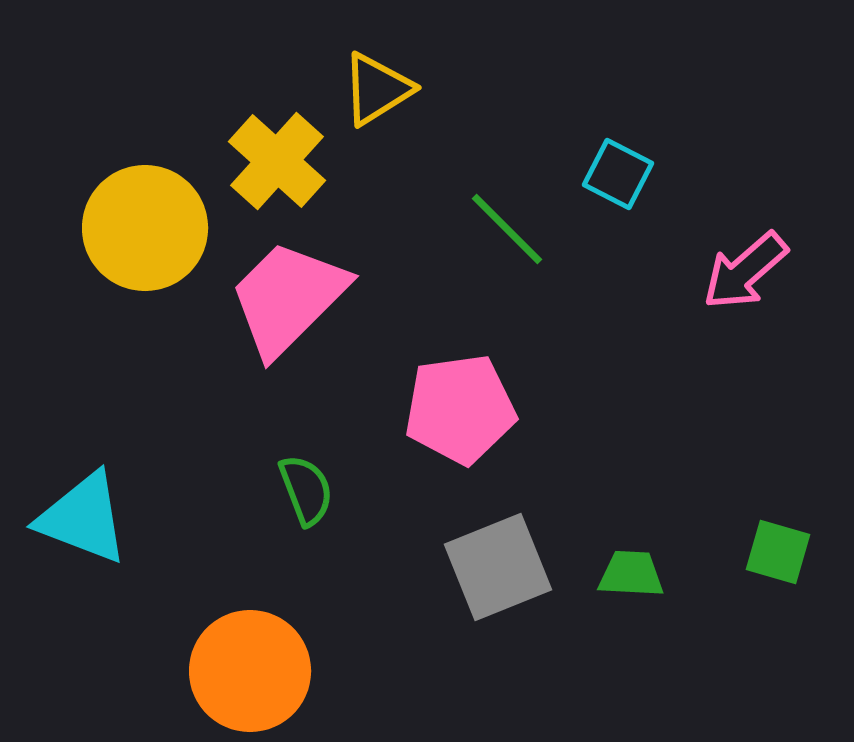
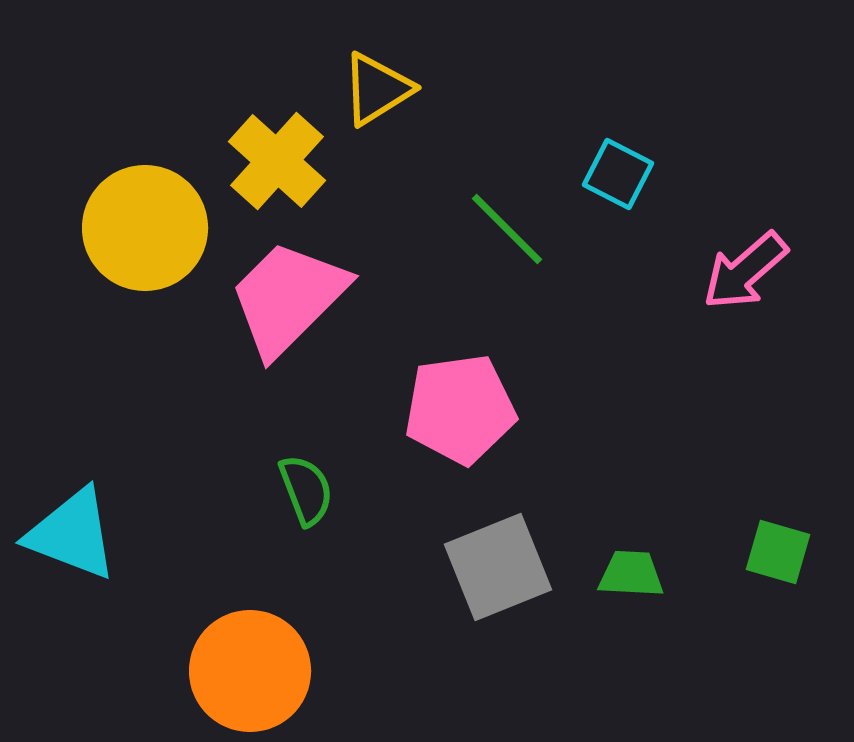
cyan triangle: moved 11 px left, 16 px down
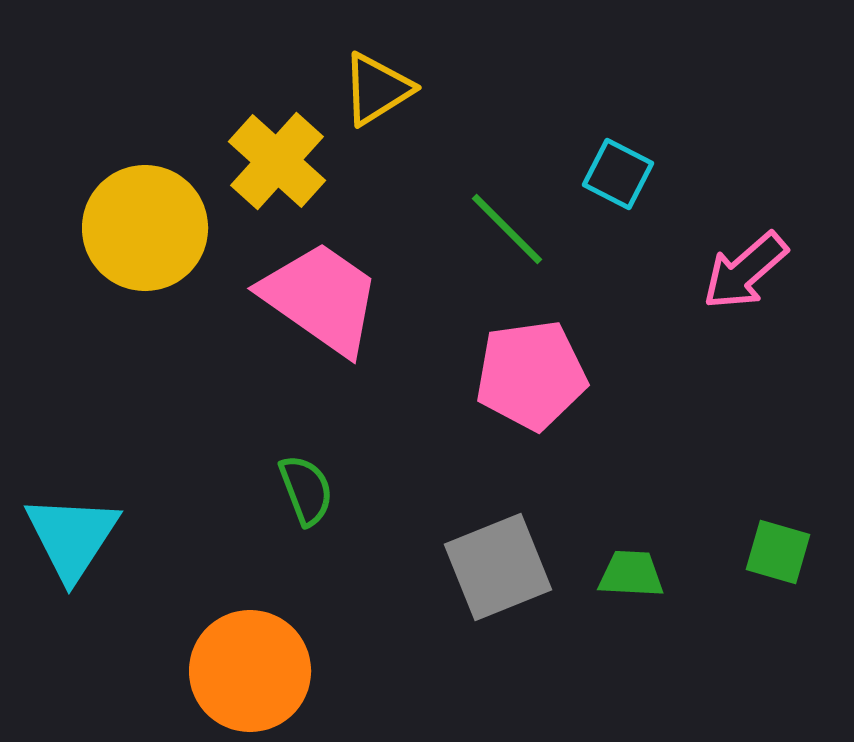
pink trapezoid: moved 33 px right; rotated 80 degrees clockwise
pink pentagon: moved 71 px right, 34 px up
cyan triangle: moved 3 px down; rotated 42 degrees clockwise
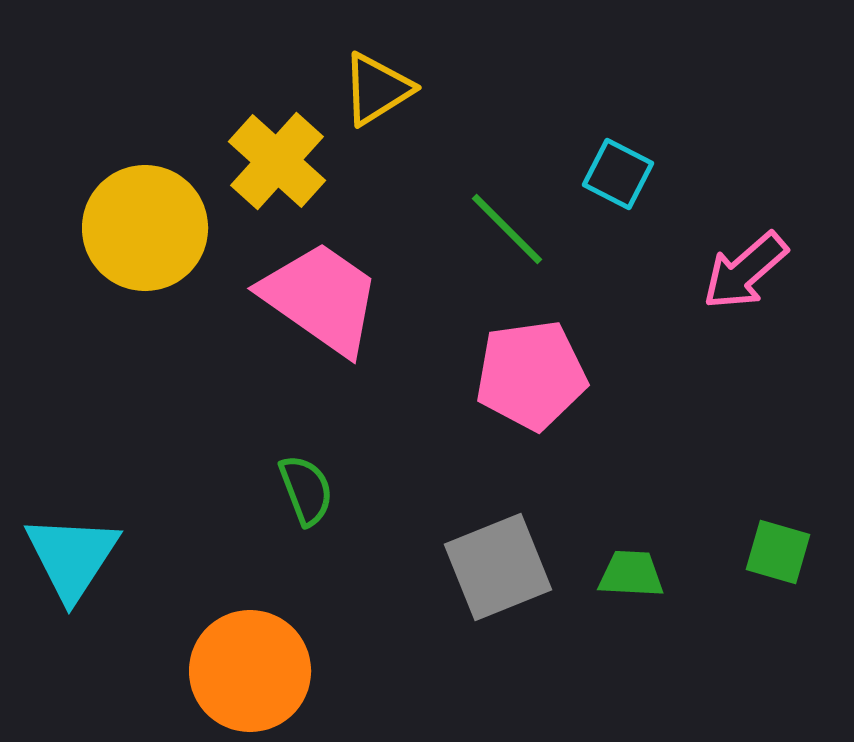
cyan triangle: moved 20 px down
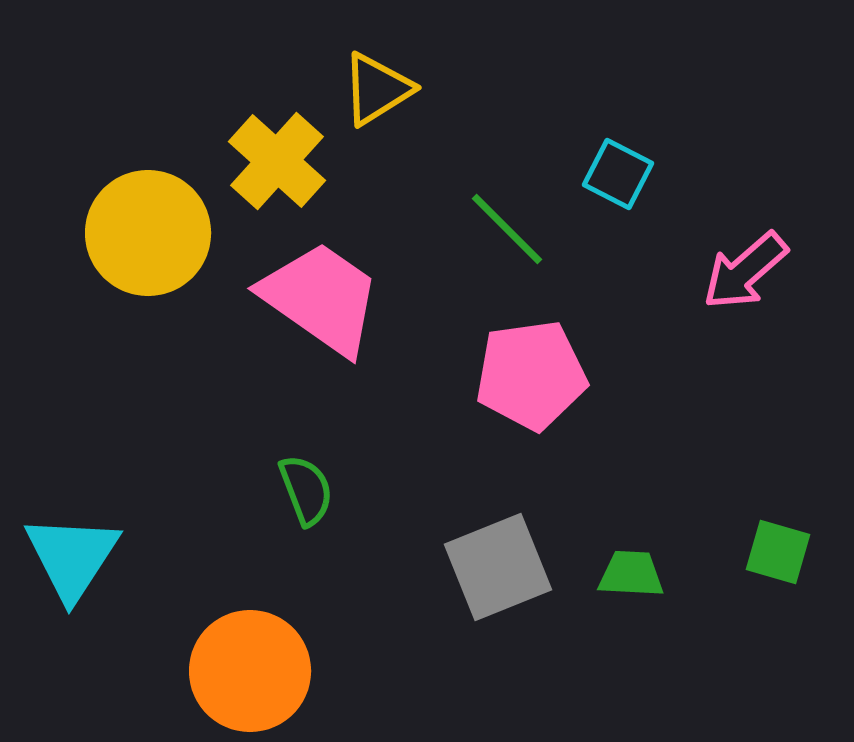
yellow circle: moved 3 px right, 5 px down
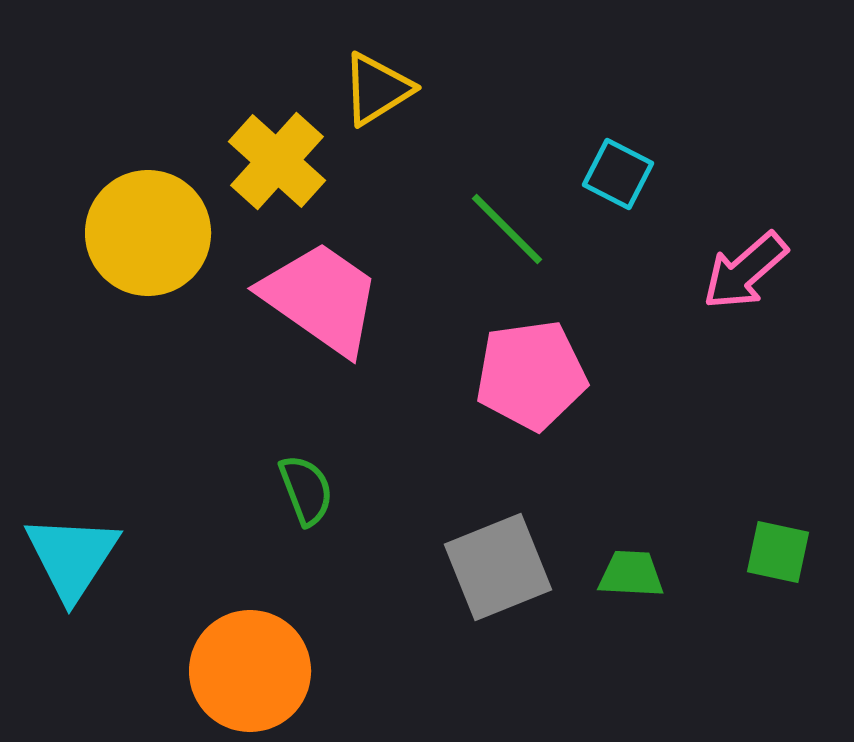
green square: rotated 4 degrees counterclockwise
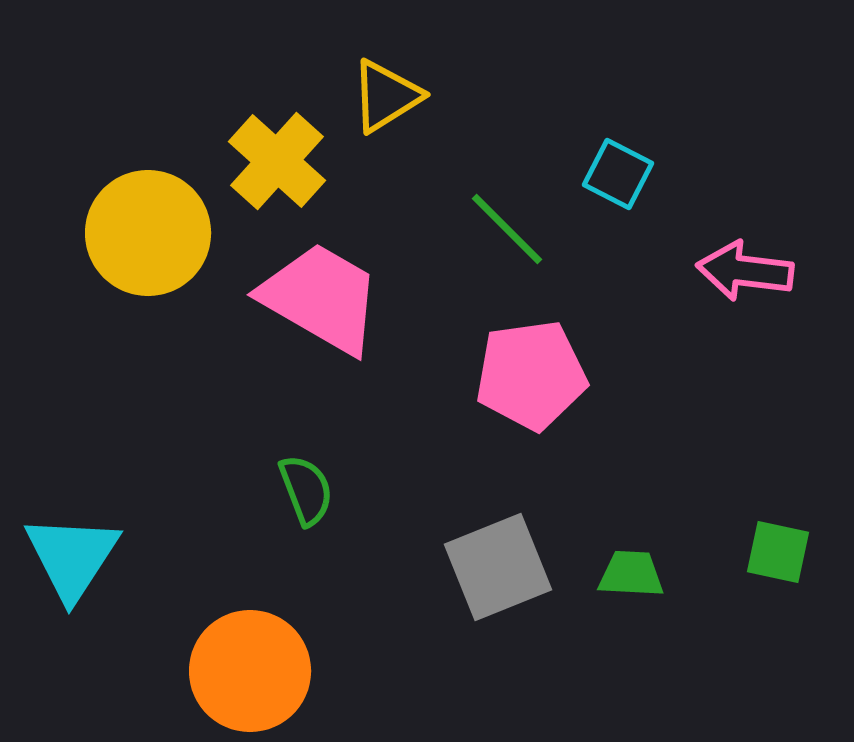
yellow triangle: moved 9 px right, 7 px down
pink arrow: rotated 48 degrees clockwise
pink trapezoid: rotated 5 degrees counterclockwise
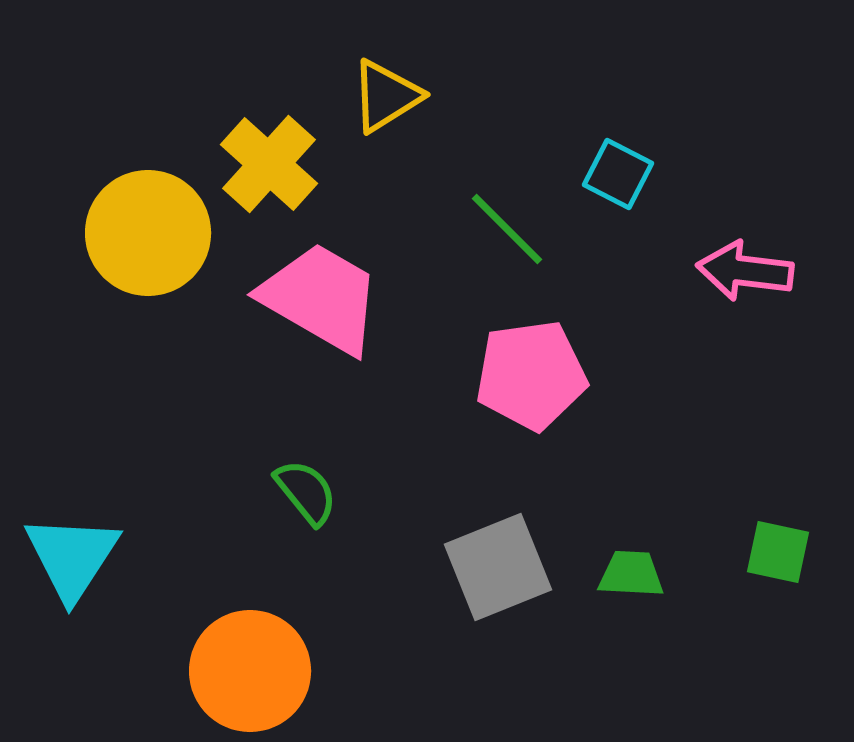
yellow cross: moved 8 px left, 3 px down
green semicircle: moved 2 px down; rotated 18 degrees counterclockwise
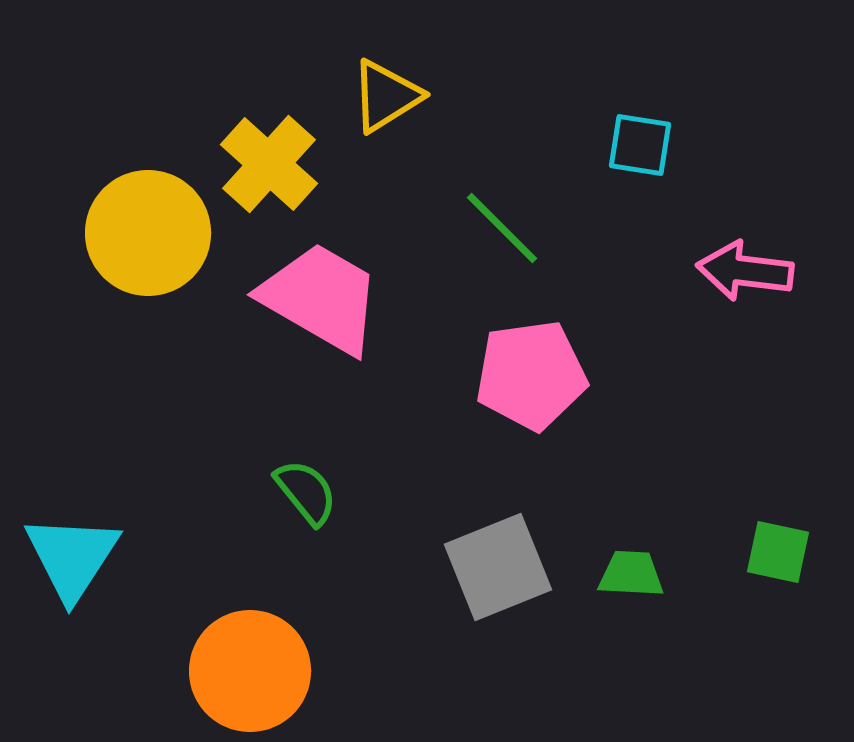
cyan square: moved 22 px right, 29 px up; rotated 18 degrees counterclockwise
green line: moved 5 px left, 1 px up
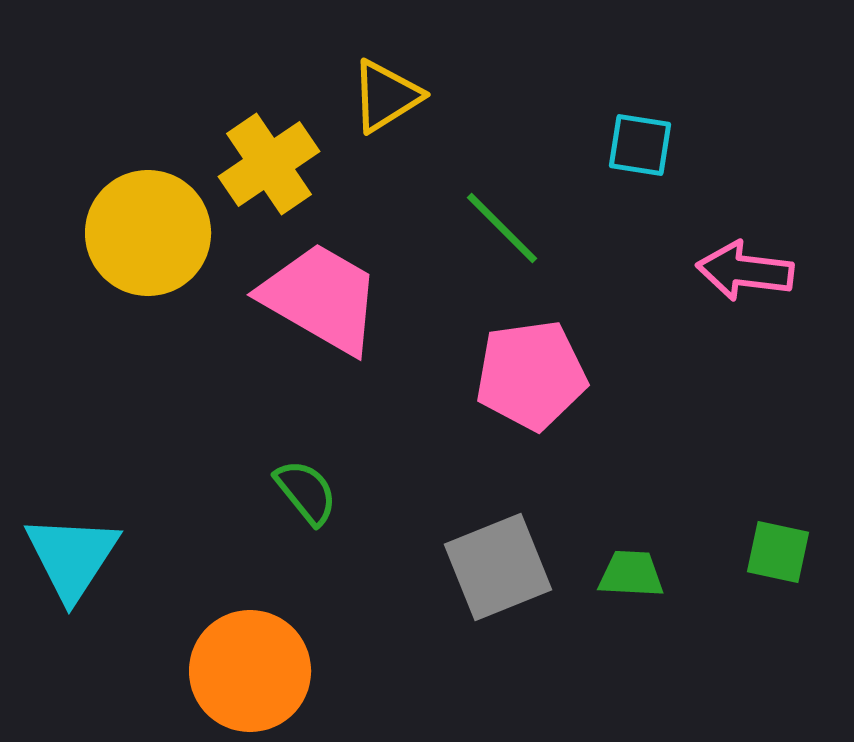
yellow cross: rotated 14 degrees clockwise
